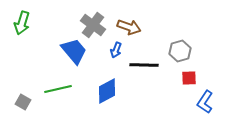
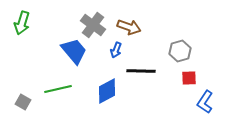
black line: moved 3 px left, 6 px down
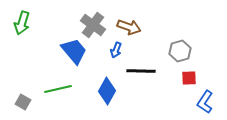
blue diamond: rotated 32 degrees counterclockwise
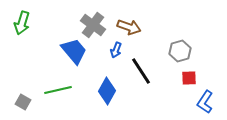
black line: rotated 56 degrees clockwise
green line: moved 1 px down
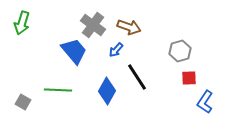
blue arrow: rotated 21 degrees clockwise
black line: moved 4 px left, 6 px down
green line: rotated 16 degrees clockwise
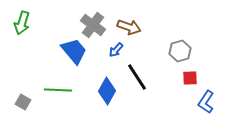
red square: moved 1 px right
blue L-shape: moved 1 px right
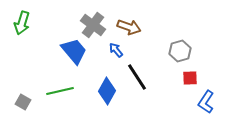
blue arrow: rotated 98 degrees clockwise
green line: moved 2 px right, 1 px down; rotated 16 degrees counterclockwise
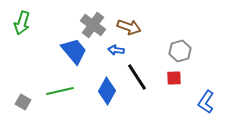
blue arrow: rotated 42 degrees counterclockwise
red square: moved 16 px left
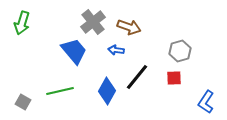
gray cross: moved 3 px up; rotated 15 degrees clockwise
black line: rotated 72 degrees clockwise
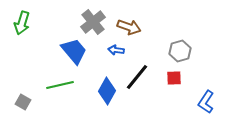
green line: moved 6 px up
